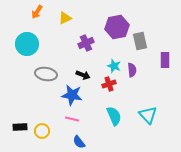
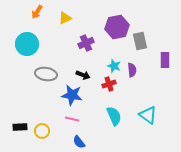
cyan triangle: rotated 12 degrees counterclockwise
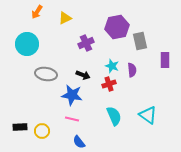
cyan star: moved 2 px left
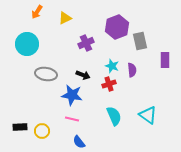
purple hexagon: rotated 10 degrees counterclockwise
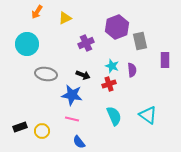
black rectangle: rotated 16 degrees counterclockwise
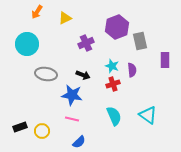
red cross: moved 4 px right
blue semicircle: rotated 96 degrees counterclockwise
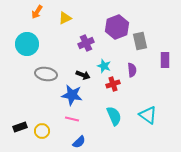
cyan star: moved 8 px left
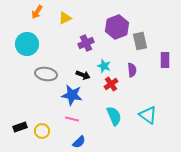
red cross: moved 2 px left; rotated 16 degrees counterclockwise
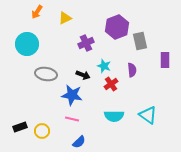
cyan semicircle: rotated 114 degrees clockwise
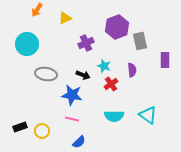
orange arrow: moved 2 px up
